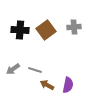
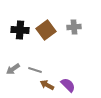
purple semicircle: rotated 56 degrees counterclockwise
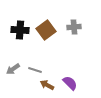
purple semicircle: moved 2 px right, 2 px up
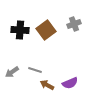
gray cross: moved 3 px up; rotated 16 degrees counterclockwise
gray arrow: moved 1 px left, 3 px down
purple semicircle: rotated 112 degrees clockwise
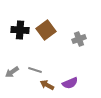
gray cross: moved 5 px right, 15 px down
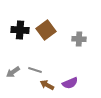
gray cross: rotated 24 degrees clockwise
gray arrow: moved 1 px right
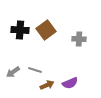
brown arrow: rotated 128 degrees clockwise
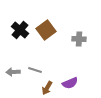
black cross: rotated 36 degrees clockwise
gray arrow: rotated 32 degrees clockwise
brown arrow: moved 3 px down; rotated 144 degrees clockwise
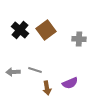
brown arrow: rotated 40 degrees counterclockwise
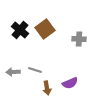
brown square: moved 1 px left, 1 px up
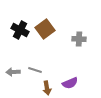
black cross: rotated 12 degrees counterclockwise
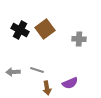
gray line: moved 2 px right
